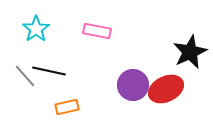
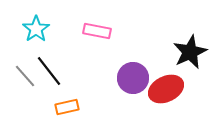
black line: rotated 40 degrees clockwise
purple circle: moved 7 px up
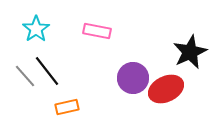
black line: moved 2 px left
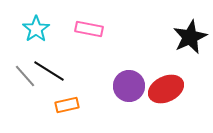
pink rectangle: moved 8 px left, 2 px up
black star: moved 15 px up
black line: moved 2 px right; rotated 20 degrees counterclockwise
purple circle: moved 4 px left, 8 px down
orange rectangle: moved 2 px up
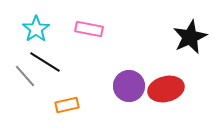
black line: moved 4 px left, 9 px up
red ellipse: rotated 12 degrees clockwise
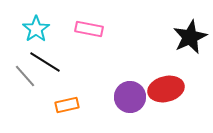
purple circle: moved 1 px right, 11 px down
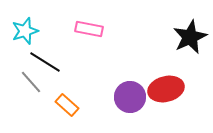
cyan star: moved 11 px left, 2 px down; rotated 16 degrees clockwise
gray line: moved 6 px right, 6 px down
orange rectangle: rotated 55 degrees clockwise
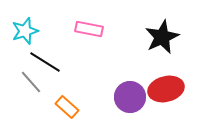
black star: moved 28 px left
orange rectangle: moved 2 px down
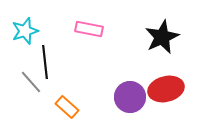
black line: rotated 52 degrees clockwise
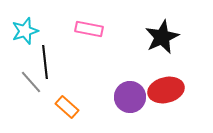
red ellipse: moved 1 px down
